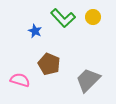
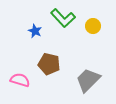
yellow circle: moved 9 px down
brown pentagon: rotated 10 degrees counterclockwise
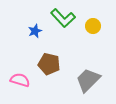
blue star: rotated 24 degrees clockwise
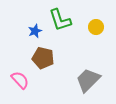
green L-shape: moved 3 px left, 2 px down; rotated 25 degrees clockwise
yellow circle: moved 3 px right, 1 px down
brown pentagon: moved 6 px left, 6 px up
pink semicircle: rotated 30 degrees clockwise
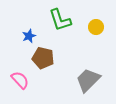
blue star: moved 6 px left, 5 px down
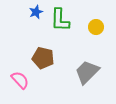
green L-shape: rotated 20 degrees clockwise
blue star: moved 7 px right, 24 px up
gray trapezoid: moved 1 px left, 8 px up
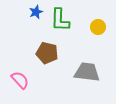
yellow circle: moved 2 px right
brown pentagon: moved 4 px right, 5 px up
gray trapezoid: rotated 52 degrees clockwise
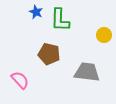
blue star: rotated 24 degrees counterclockwise
yellow circle: moved 6 px right, 8 px down
brown pentagon: moved 2 px right, 1 px down
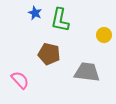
blue star: moved 1 px left, 1 px down
green L-shape: rotated 10 degrees clockwise
